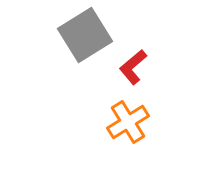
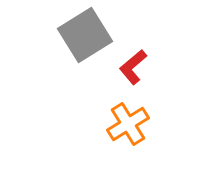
orange cross: moved 2 px down
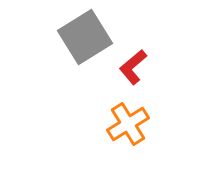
gray square: moved 2 px down
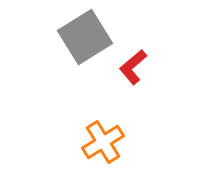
orange cross: moved 25 px left, 18 px down
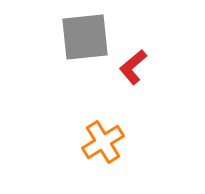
gray square: rotated 26 degrees clockwise
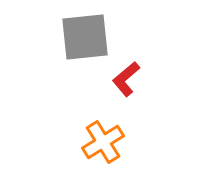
red L-shape: moved 7 px left, 12 px down
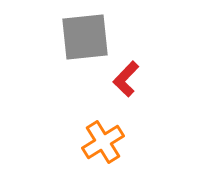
red L-shape: rotated 6 degrees counterclockwise
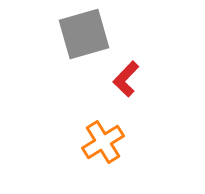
gray square: moved 1 px left, 3 px up; rotated 10 degrees counterclockwise
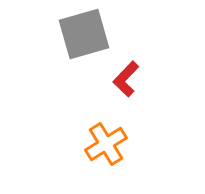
orange cross: moved 3 px right, 2 px down
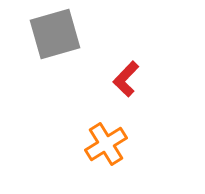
gray square: moved 29 px left
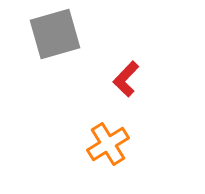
orange cross: moved 2 px right
